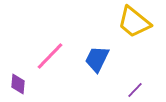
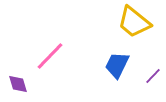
blue trapezoid: moved 20 px right, 6 px down
purple diamond: rotated 20 degrees counterclockwise
purple line: moved 18 px right, 14 px up
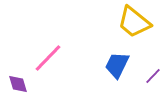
pink line: moved 2 px left, 2 px down
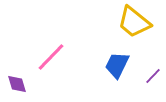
pink line: moved 3 px right, 1 px up
purple diamond: moved 1 px left
